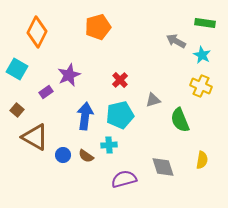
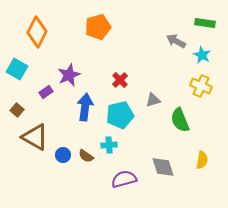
blue arrow: moved 9 px up
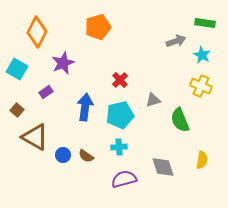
gray arrow: rotated 132 degrees clockwise
purple star: moved 6 px left, 12 px up
cyan cross: moved 10 px right, 2 px down
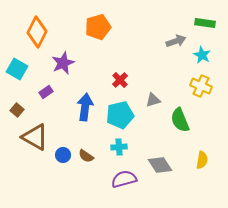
gray diamond: moved 3 px left, 2 px up; rotated 15 degrees counterclockwise
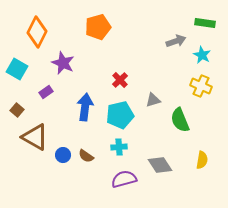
purple star: rotated 25 degrees counterclockwise
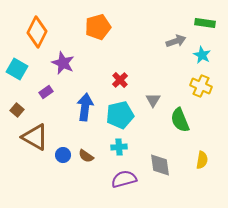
gray triangle: rotated 42 degrees counterclockwise
gray diamond: rotated 25 degrees clockwise
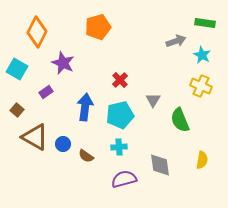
blue circle: moved 11 px up
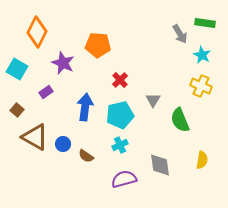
orange pentagon: moved 18 px down; rotated 20 degrees clockwise
gray arrow: moved 4 px right, 7 px up; rotated 78 degrees clockwise
cyan cross: moved 1 px right, 2 px up; rotated 21 degrees counterclockwise
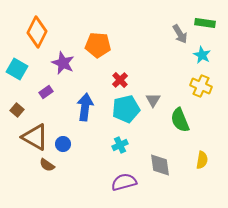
cyan pentagon: moved 6 px right, 6 px up
brown semicircle: moved 39 px left, 9 px down
purple semicircle: moved 3 px down
